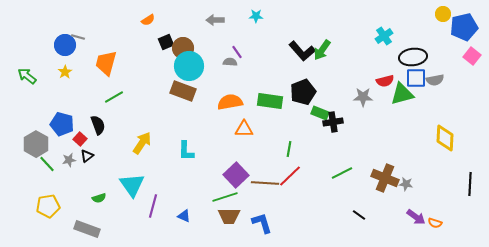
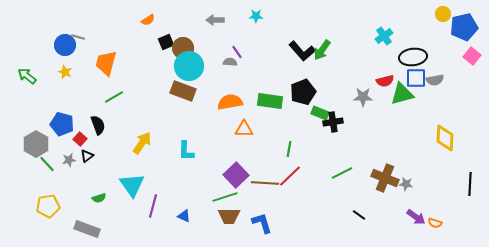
yellow star at (65, 72): rotated 16 degrees counterclockwise
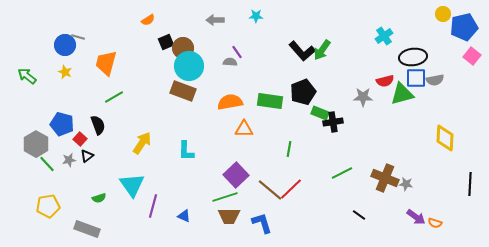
red line at (290, 176): moved 1 px right, 13 px down
brown line at (265, 183): moved 5 px right, 7 px down; rotated 36 degrees clockwise
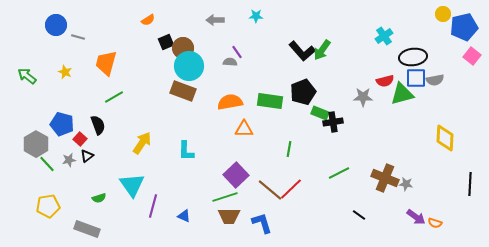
blue circle at (65, 45): moved 9 px left, 20 px up
green line at (342, 173): moved 3 px left
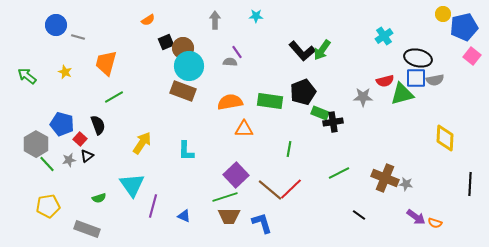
gray arrow at (215, 20): rotated 90 degrees clockwise
black ellipse at (413, 57): moved 5 px right, 1 px down; rotated 20 degrees clockwise
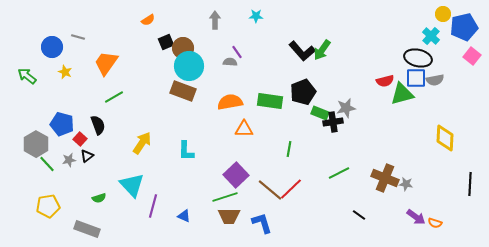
blue circle at (56, 25): moved 4 px left, 22 px down
cyan cross at (384, 36): moved 47 px right; rotated 12 degrees counterclockwise
orange trapezoid at (106, 63): rotated 20 degrees clockwise
gray star at (363, 97): moved 17 px left, 11 px down; rotated 12 degrees counterclockwise
cyan triangle at (132, 185): rotated 8 degrees counterclockwise
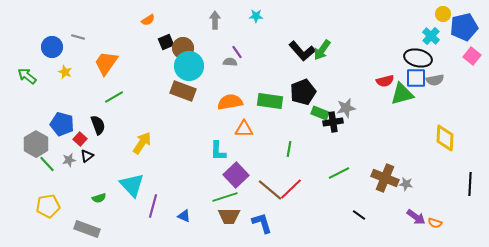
cyan L-shape at (186, 151): moved 32 px right
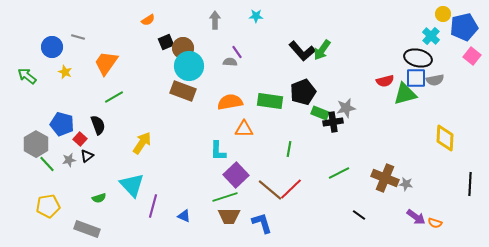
green triangle at (402, 94): moved 3 px right
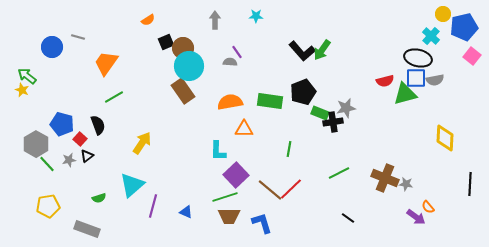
yellow star at (65, 72): moved 43 px left, 18 px down
brown rectangle at (183, 91): rotated 35 degrees clockwise
cyan triangle at (132, 185): rotated 32 degrees clockwise
black line at (359, 215): moved 11 px left, 3 px down
blue triangle at (184, 216): moved 2 px right, 4 px up
orange semicircle at (435, 223): moved 7 px left, 16 px up; rotated 32 degrees clockwise
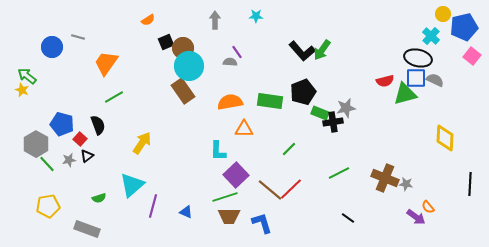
gray semicircle at (435, 80): rotated 144 degrees counterclockwise
green line at (289, 149): rotated 35 degrees clockwise
